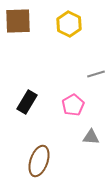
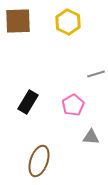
yellow hexagon: moved 1 px left, 2 px up
black rectangle: moved 1 px right
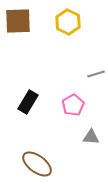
brown ellipse: moved 2 px left, 3 px down; rotated 72 degrees counterclockwise
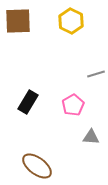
yellow hexagon: moved 3 px right, 1 px up
brown ellipse: moved 2 px down
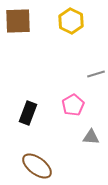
black rectangle: moved 11 px down; rotated 10 degrees counterclockwise
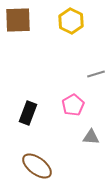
brown square: moved 1 px up
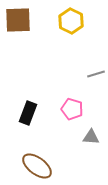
pink pentagon: moved 1 px left, 4 px down; rotated 25 degrees counterclockwise
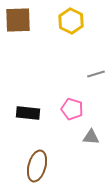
black rectangle: rotated 75 degrees clockwise
brown ellipse: rotated 68 degrees clockwise
